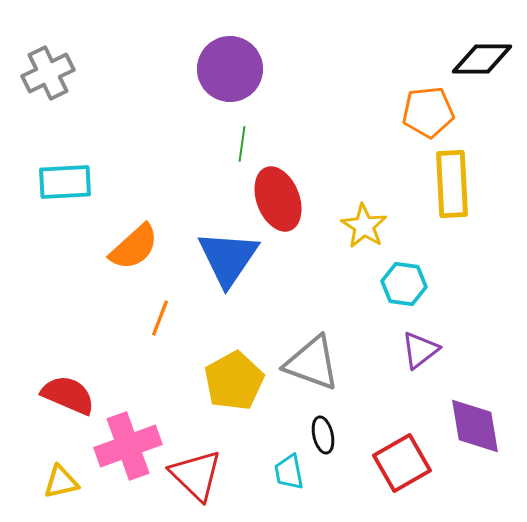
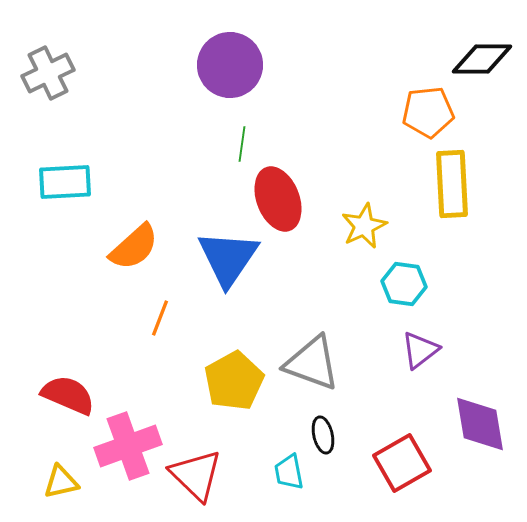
purple circle: moved 4 px up
yellow star: rotated 15 degrees clockwise
purple diamond: moved 5 px right, 2 px up
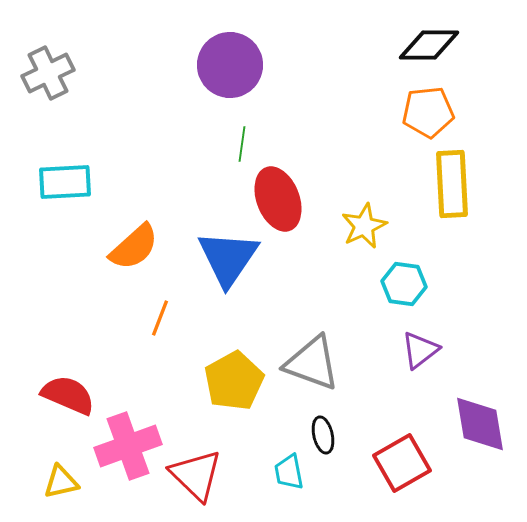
black diamond: moved 53 px left, 14 px up
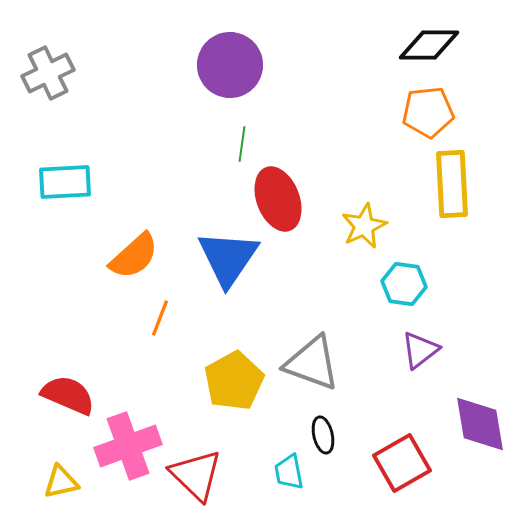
orange semicircle: moved 9 px down
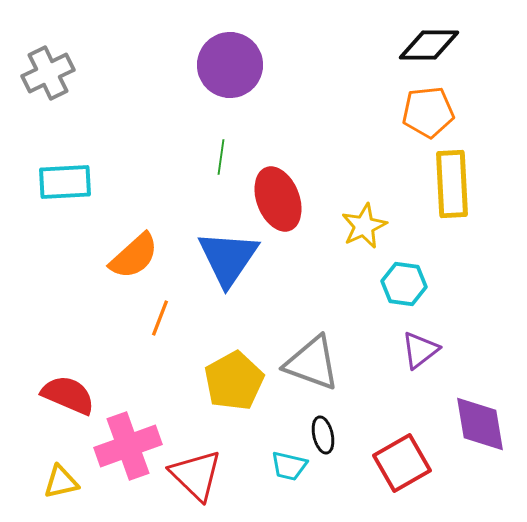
green line: moved 21 px left, 13 px down
cyan trapezoid: moved 6 px up; rotated 66 degrees counterclockwise
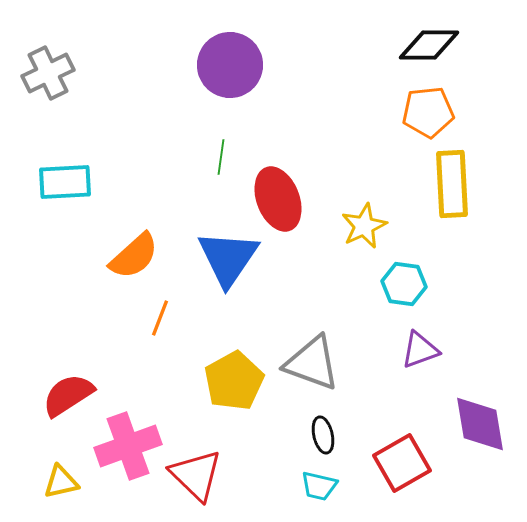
purple triangle: rotated 18 degrees clockwise
red semicircle: rotated 56 degrees counterclockwise
cyan trapezoid: moved 30 px right, 20 px down
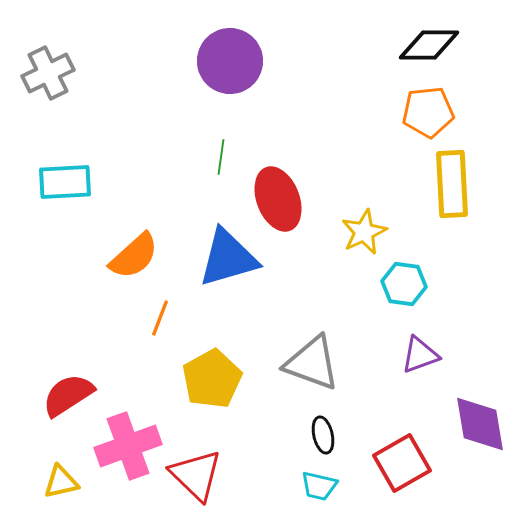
purple circle: moved 4 px up
yellow star: moved 6 px down
blue triangle: rotated 40 degrees clockwise
purple triangle: moved 5 px down
yellow pentagon: moved 22 px left, 2 px up
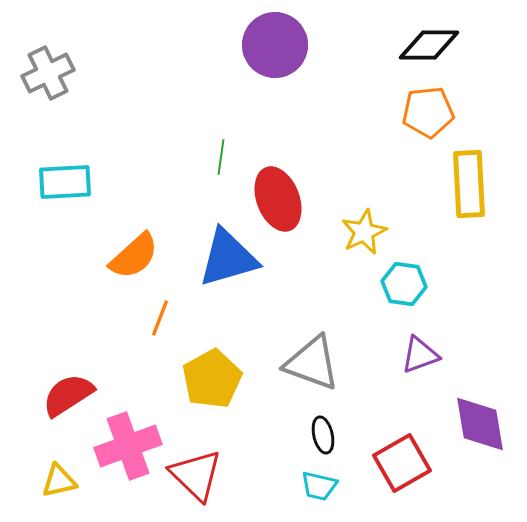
purple circle: moved 45 px right, 16 px up
yellow rectangle: moved 17 px right
yellow triangle: moved 2 px left, 1 px up
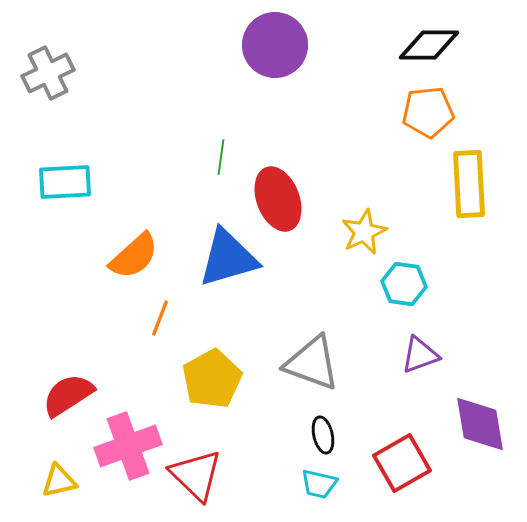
cyan trapezoid: moved 2 px up
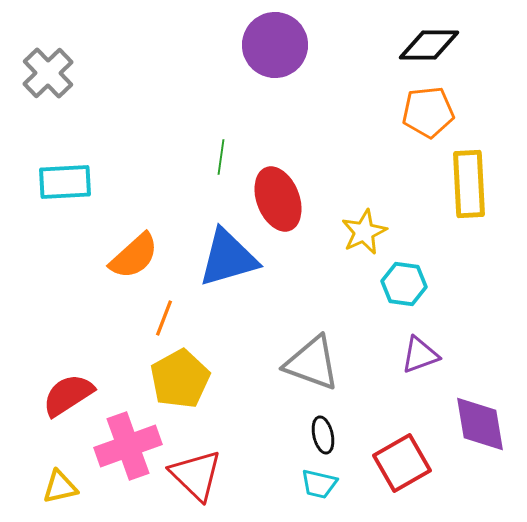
gray cross: rotated 18 degrees counterclockwise
orange line: moved 4 px right
yellow pentagon: moved 32 px left
yellow triangle: moved 1 px right, 6 px down
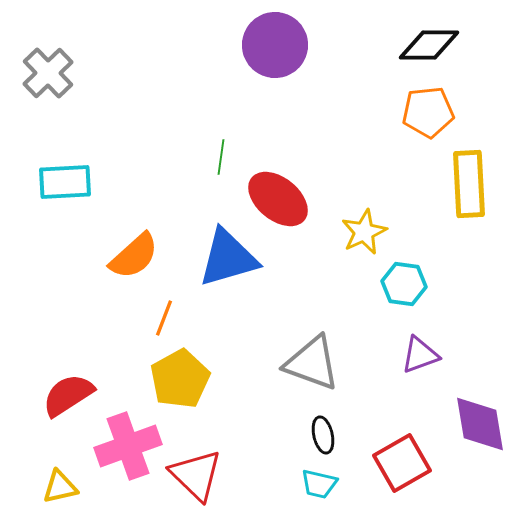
red ellipse: rotated 30 degrees counterclockwise
